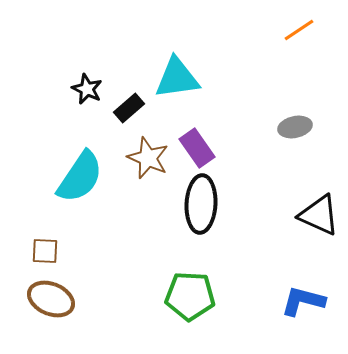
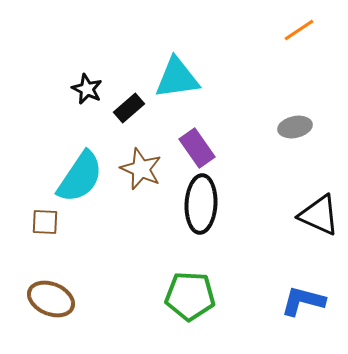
brown star: moved 7 px left, 11 px down
brown square: moved 29 px up
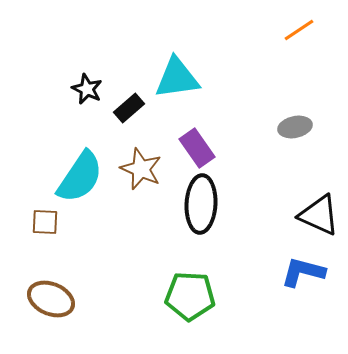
blue L-shape: moved 29 px up
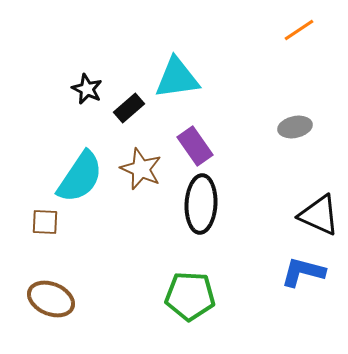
purple rectangle: moved 2 px left, 2 px up
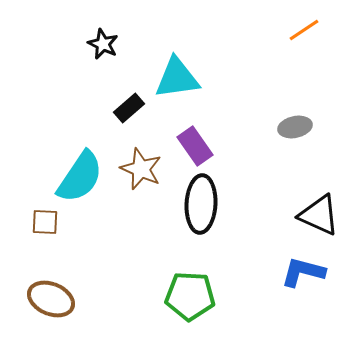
orange line: moved 5 px right
black star: moved 16 px right, 45 px up
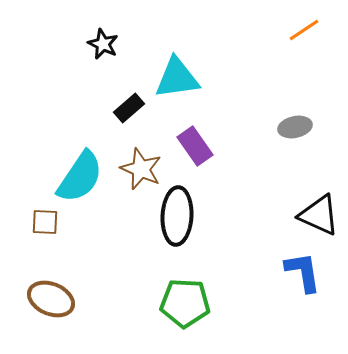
black ellipse: moved 24 px left, 12 px down
blue L-shape: rotated 66 degrees clockwise
green pentagon: moved 5 px left, 7 px down
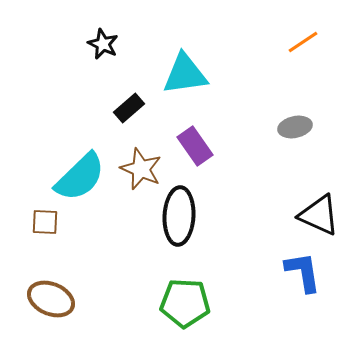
orange line: moved 1 px left, 12 px down
cyan triangle: moved 8 px right, 4 px up
cyan semicircle: rotated 12 degrees clockwise
black ellipse: moved 2 px right
